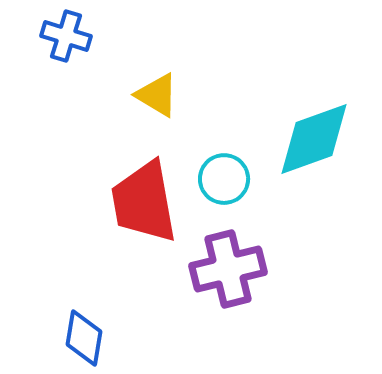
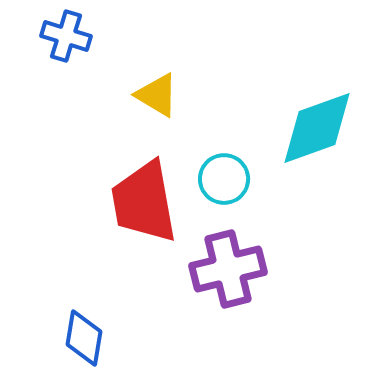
cyan diamond: moved 3 px right, 11 px up
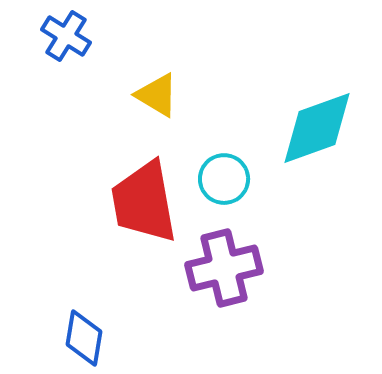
blue cross: rotated 15 degrees clockwise
purple cross: moved 4 px left, 1 px up
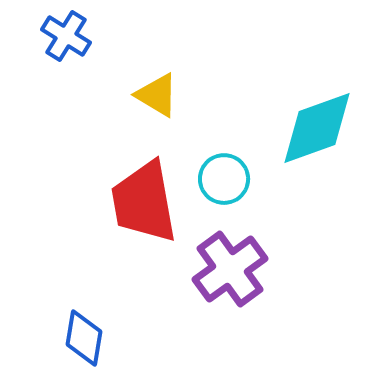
purple cross: moved 6 px right, 1 px down; rotated 22 degrees counterclockwise
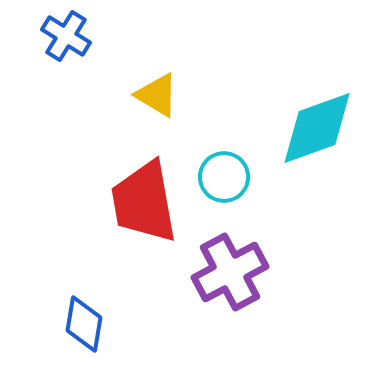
cyan circle: moved 2 px up
purple cross: moved 3 px down; rotated 8 degrees clockwise
blue diamond: moved 14 px up
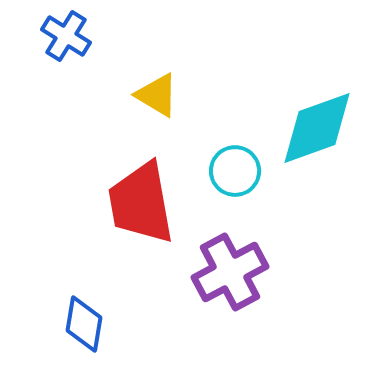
cyan circle: moved 11 px right, 6 px up
red trapezoid: moved 3 px left, 1 px down
